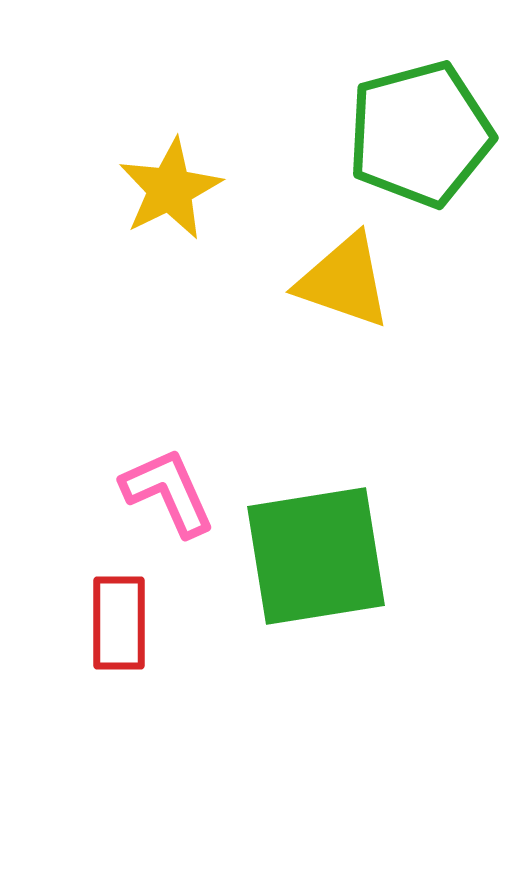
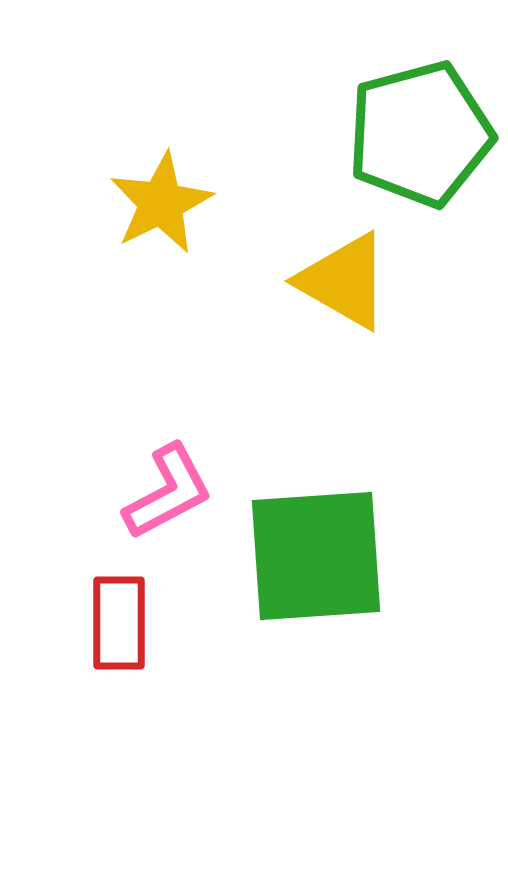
yellow star: moved 9 px left, 14 px down
yellow triangle: rotated 11 degrees clockwise
pink L-shape: rotated 86 degrees clockwise
green square: rotated 5 degrees clockwise
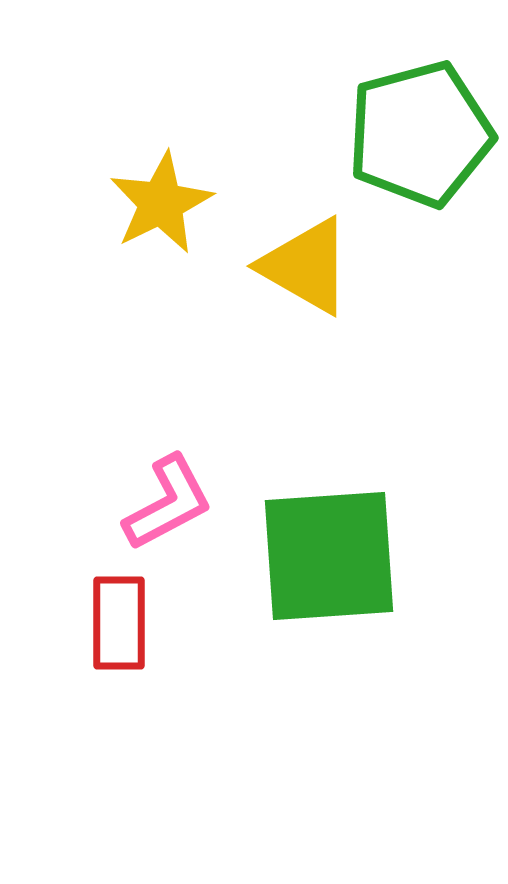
yellow triangle: moved 38 px left, 15 px up
pink L-shape: moved 11 px down
green square: moved 13 px right
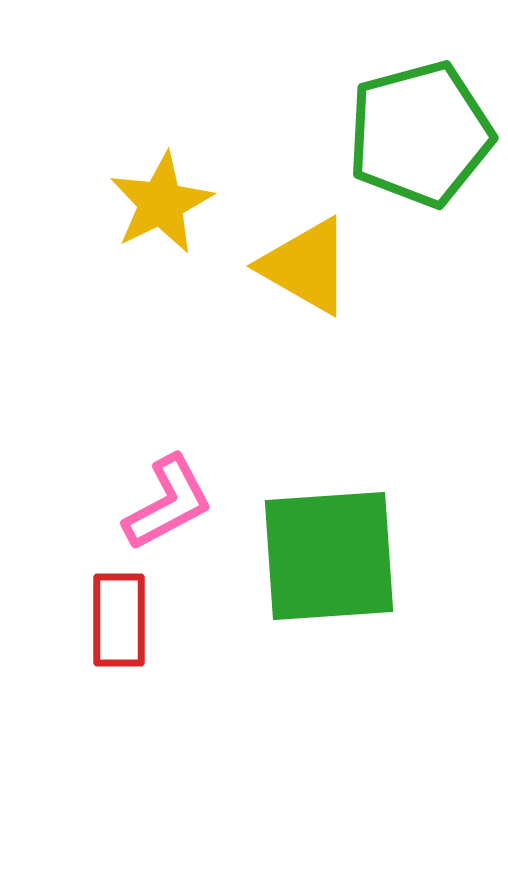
red rectangle: moved 3 px up
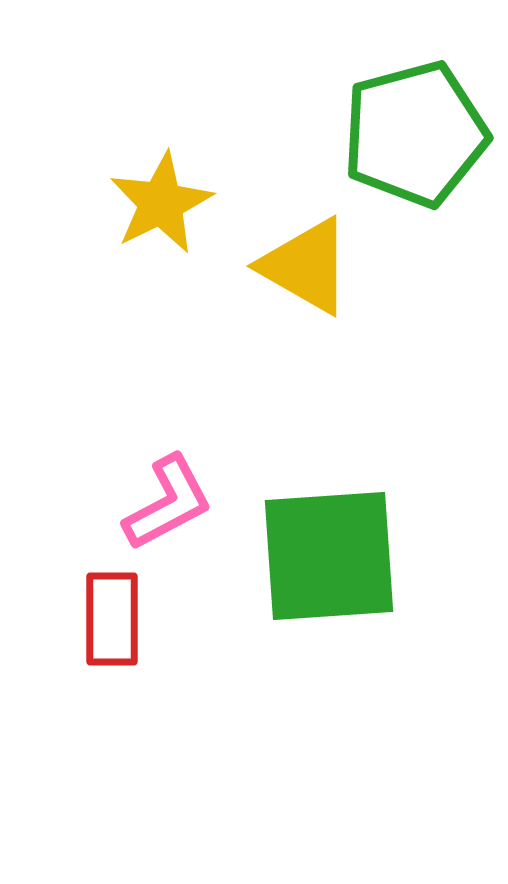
green pentagon: moved 5 px left
red rectangle: moved 7 px left, 1 px up
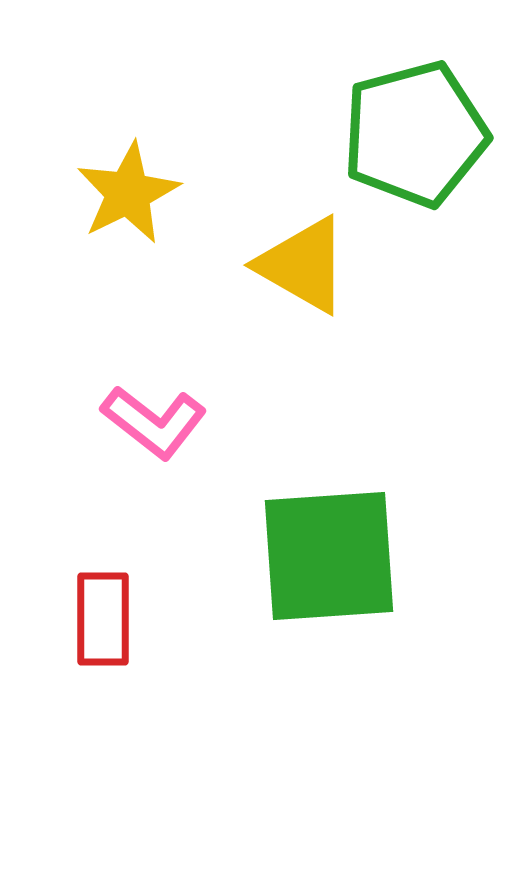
yellow star: moved 33 px left, 10 px up
yellow triangle: moved 3 px left, 1 px up
pink L-shape: moved 14 px left, 81 px up; rotated 66 degrees clockwise
red rectangle: moved 9 px left
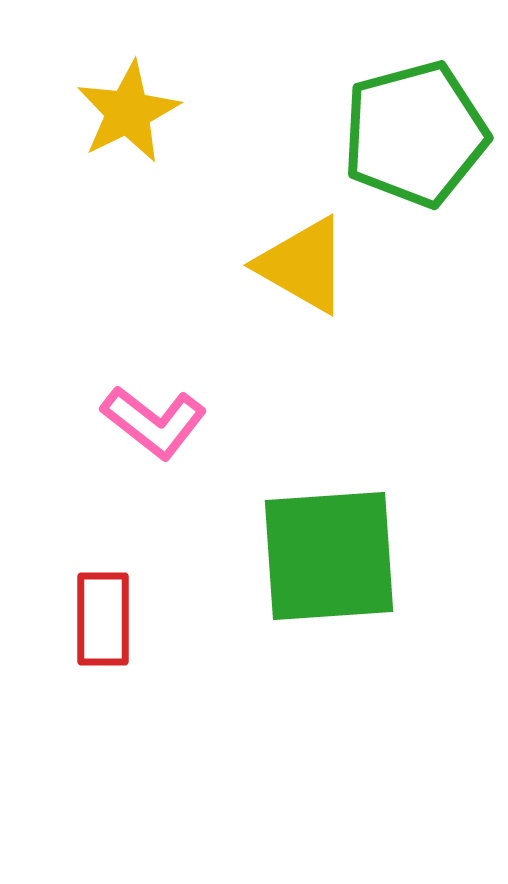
yellow star: moved 81 px up
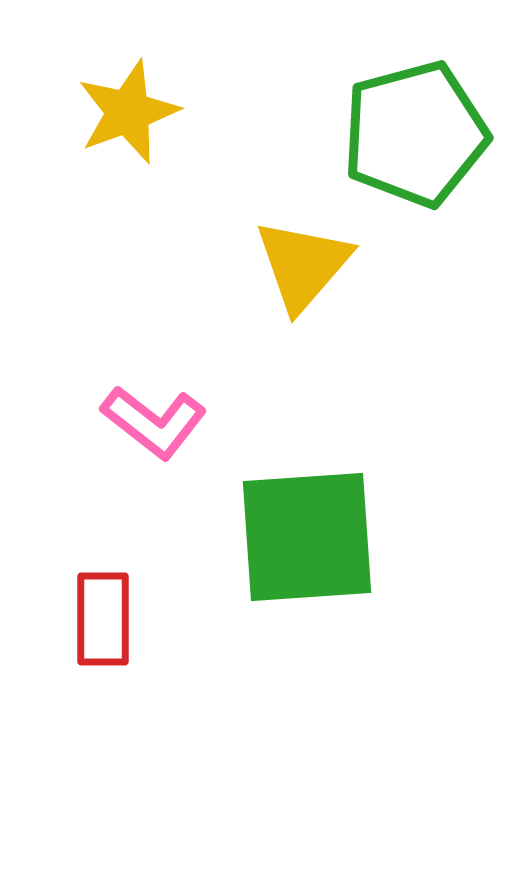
yellow star: rotated 6 degrees clockwise
yellow triangle: rotated 41 degrees clockwise
green square: moved 22 px left, 19 px up
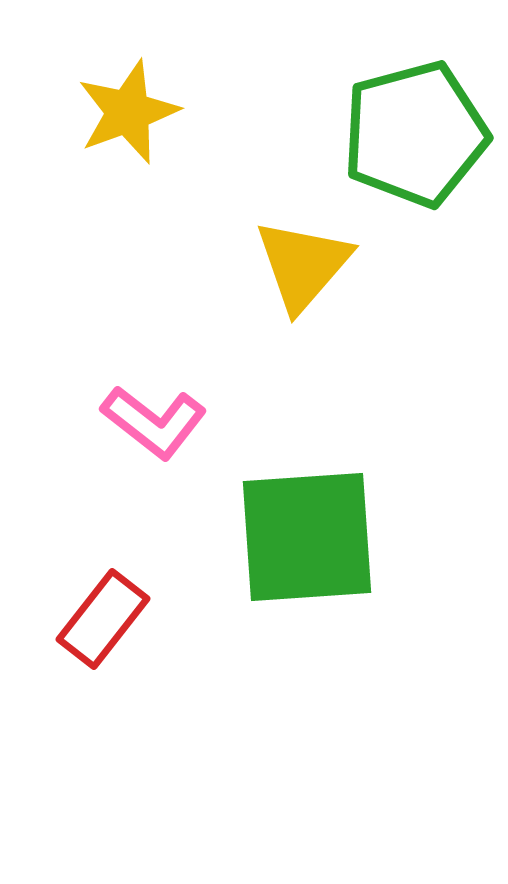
red rectangle: rotated 38 degrees clockwise
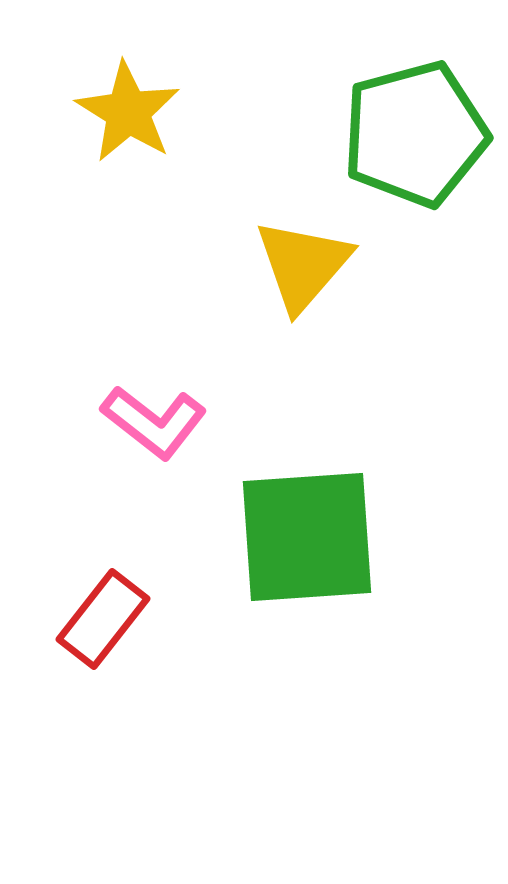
yellow star: rotated 20 degrees counterclockwise
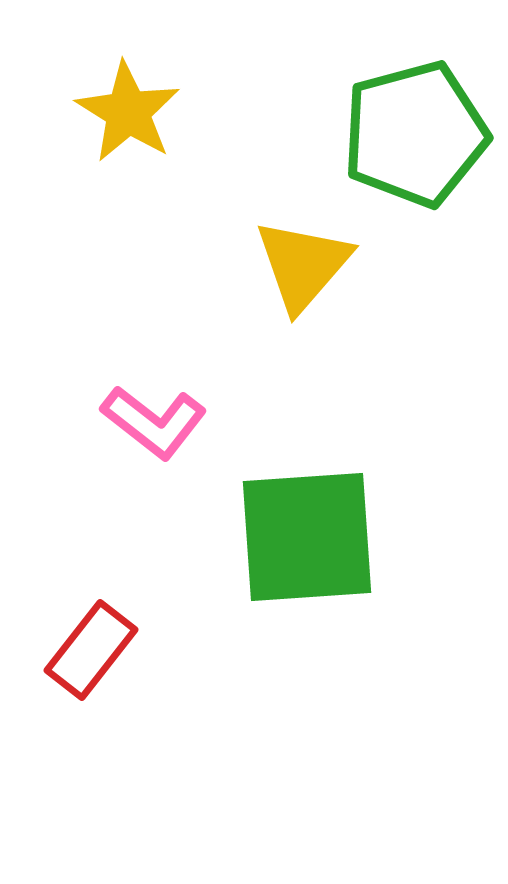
red rectangle: moved 12 px left, 31 px down
